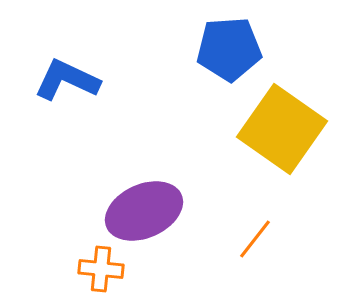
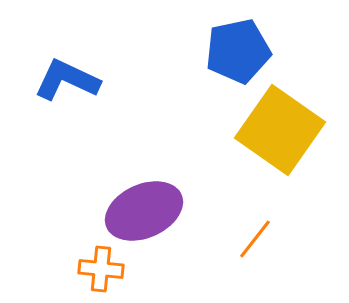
blue pentagon: moved 9 px right, 2 px down; rotated 8 degrees counterclockwise
yellow square: moved 2 px left, 1 px down
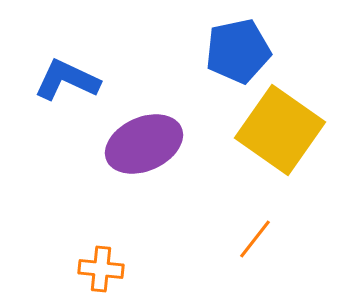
purple ellipse: moved 67 px up
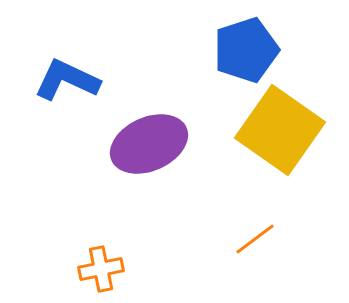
blue pentagon: moved 8 px right, 1 px up; rotated 6 degrees counterclockwise
purple ellipse: moved 5 px right
orange line: rotated 15 degrees clockwise
orange cross: rotated 18 degrees counterclockwise
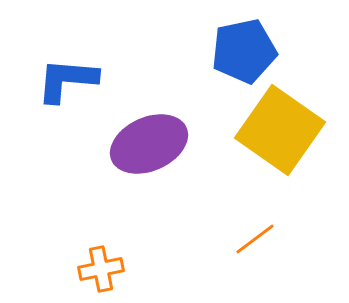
blue pentagon: moved 2 px left, 1 px down; rotated 6 degrees clockwise
blue L-shape: rotated 20 degrees counterclockwise
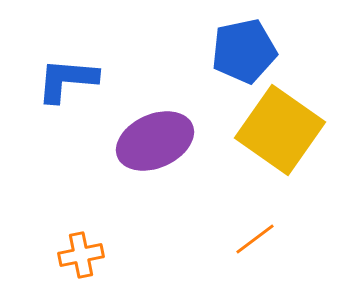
purple ellipse: moved 6 px right, 3 px up
orange cross: moved 20 px left, 14 px up
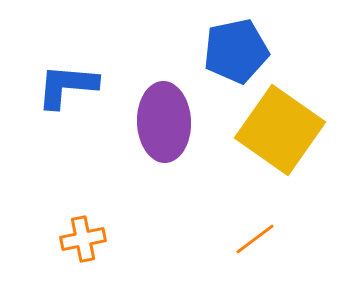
blue pentagon: moved 8 px left
blue L-shape: moved 6 px down
purple ellipse: moved 9 px right, 19 px up; rotated 68 degrees counterclockwise
orange cross: moved 2 px right, 16 px up
